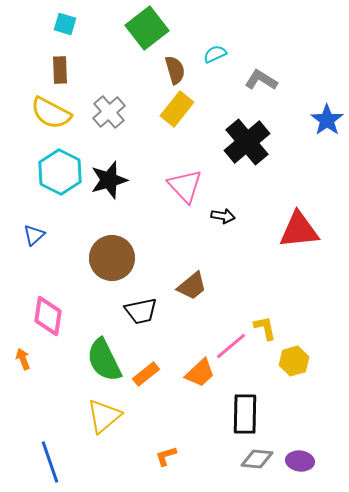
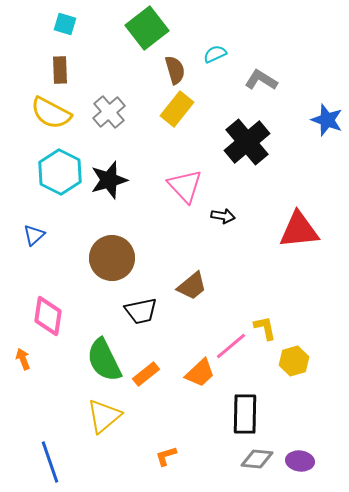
blue star: rotated 16 degrees counterclockwise
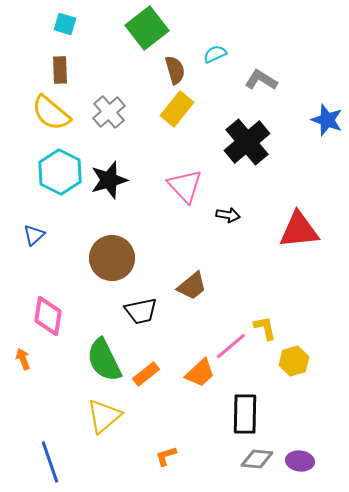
yellow semicircle: rotated 12 degrees clockwise
black arrow: moved 5 px right, 1 px up
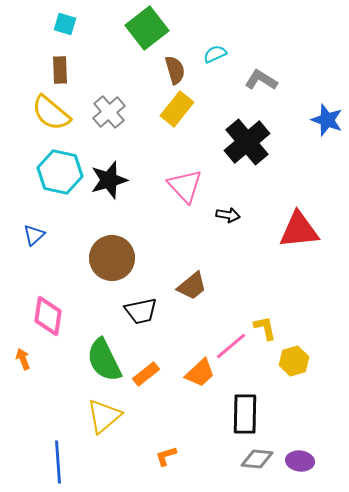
cyan hexagon: rotated 15 degrees counterclockwise
blue line: moved 8 px right; rotated 15 degrees clockwise
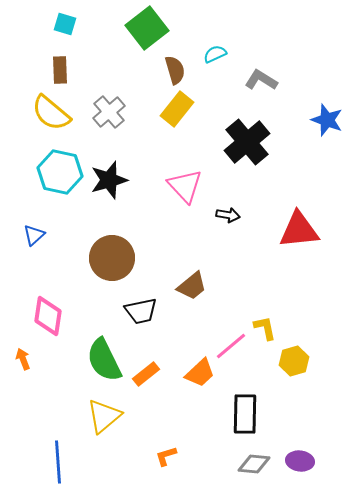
gray diamond: moved 3 px left, 5 px down
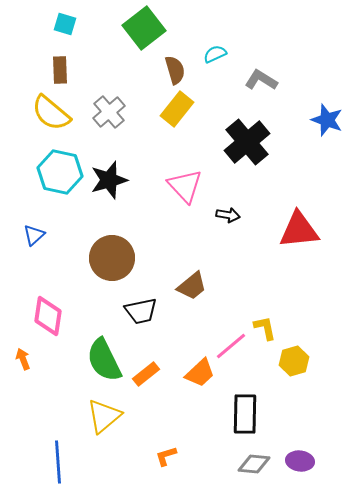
green square: moved 3 px left
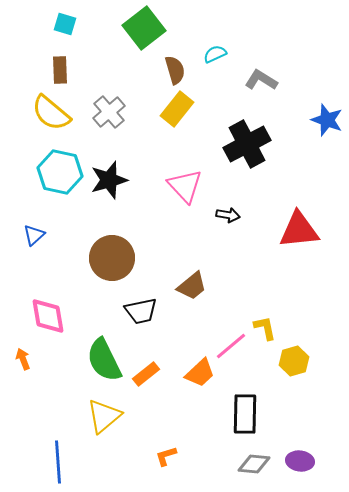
black cross: moved 2 px down; rotated 12 degrees clockwise
pink diamond: rotated 18 degrees counterclockwise
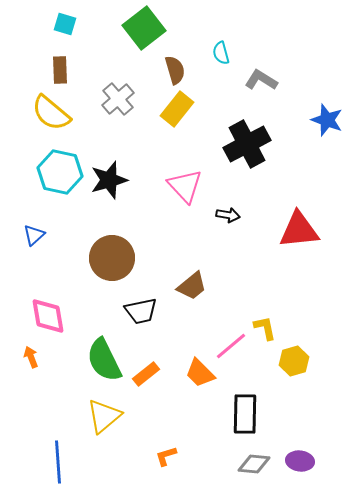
cyan semicircle: moved 6 px right, 1 px up; rotated 80 degrees counterclockwise
gray cross: moved 9 px right, 13 px up
orange arrow: moved 8 px right, 2 px up
orange trapezoid: rotated 88 degrees clockwise
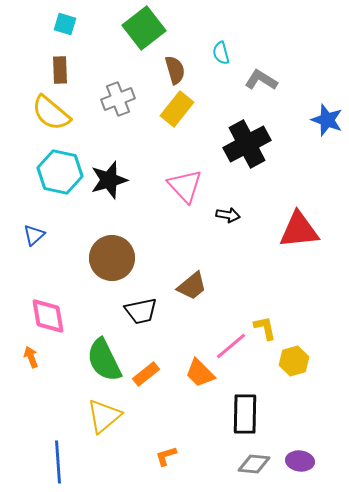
gray cross: rotated 20 degrees clockwise
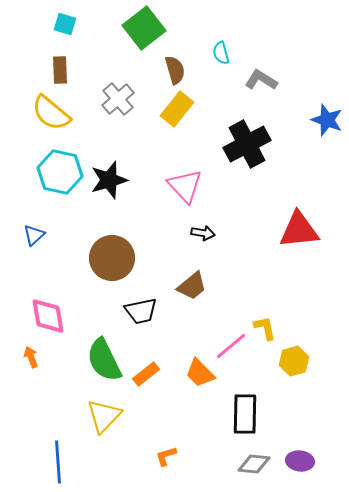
gray cross: rotated 20 degrees counterclockwise
black arrow: moved 25 px left, 18 px down
yellow triangle: rotated 6 degrees counterclockwise
